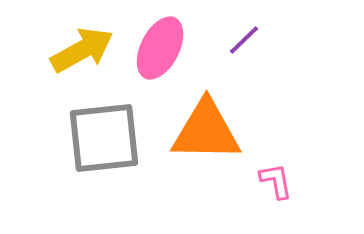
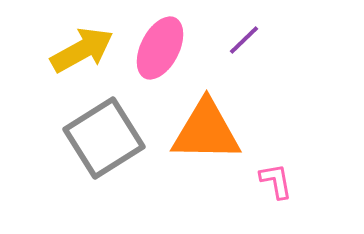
gray square: rotated 26 degrees counterclockwise
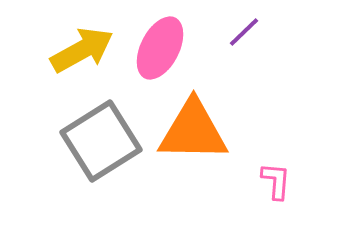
purple line: moved 8 px up
orange triangle: moved 13 px left
gray square: moved 3 px left, 3 px down
pink L-shape: rotated 15 degrees clockwise
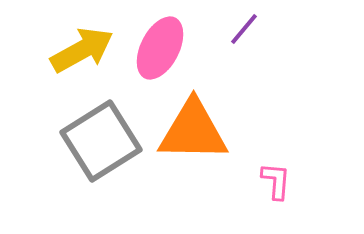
purple line: moved 3 px up; rotated 6 degrees counterclockwise
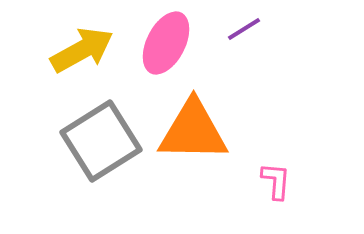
purple line: rotated 18 degrees clockwise
pink ellipse: moved 6 px right, 5 px up
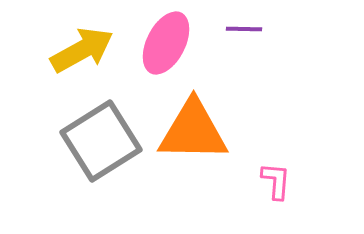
purple line: rotated 33 degrees clockwise
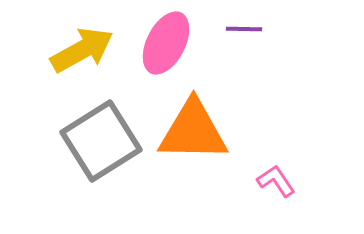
pink L-shape: rotated 39 degrees counterclockwise
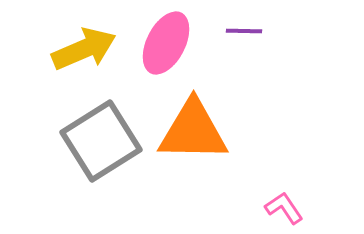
purple line: moved 2 px down
yellow arrow: moved 2 px right, 1 px up; rotated 6 degrees clockwise
pink L-shape: moved 8 px right, 27 px down
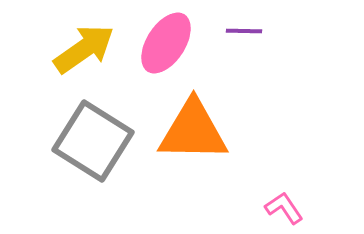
pink ellipse: rotated 6 degrees clockwise
yellow arrow: rotated 12 degrees counterclockwise
gray square: moved 8 px left; rotated 26 degrees counterclockwise
